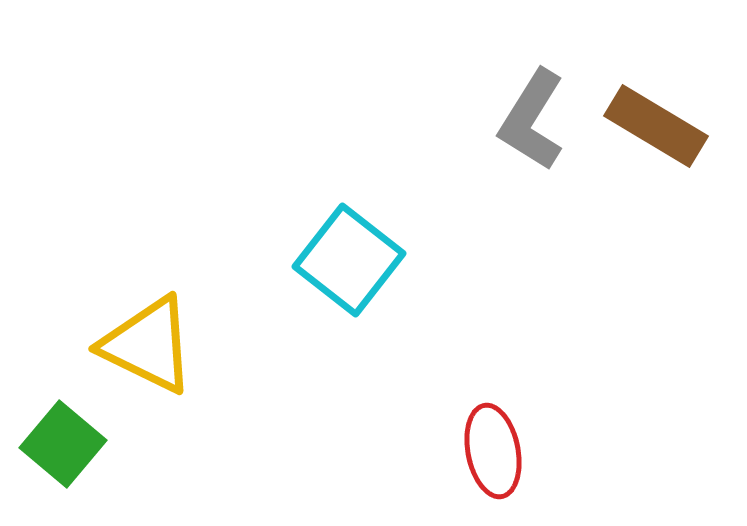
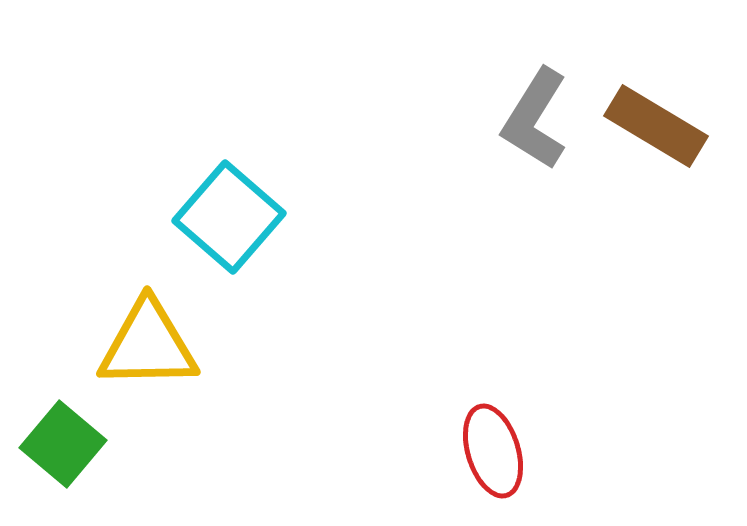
gray L-shape: moved 3 px right, 1 px up
cyan square: moved 120 px left, 43 px up; rotated 3 degrees clockwise
yellow triangle: rotated 27 degrees counterclockwise
red ellipse: rotated 6 degrees counterclockwise
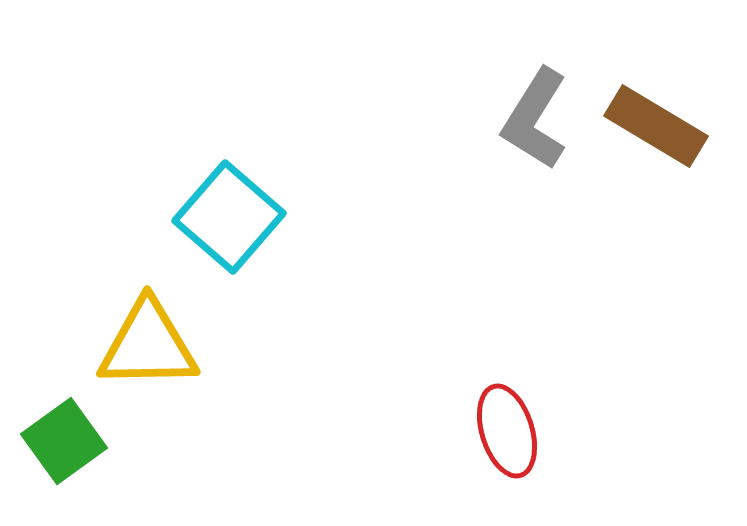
green square: moved 1 px right, 3 px up; rotated 14 degrees clockwise
red ellipse: moved 14 px right, 20 px up
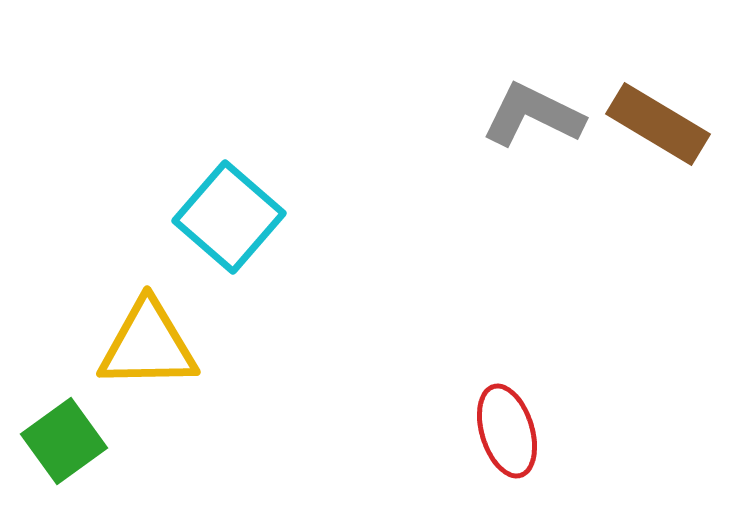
gray L-shape: moved 2 px left, 4 px up; rotated 84 degrees clockwise
brown rectangle: moved 2 px right, 2 px up
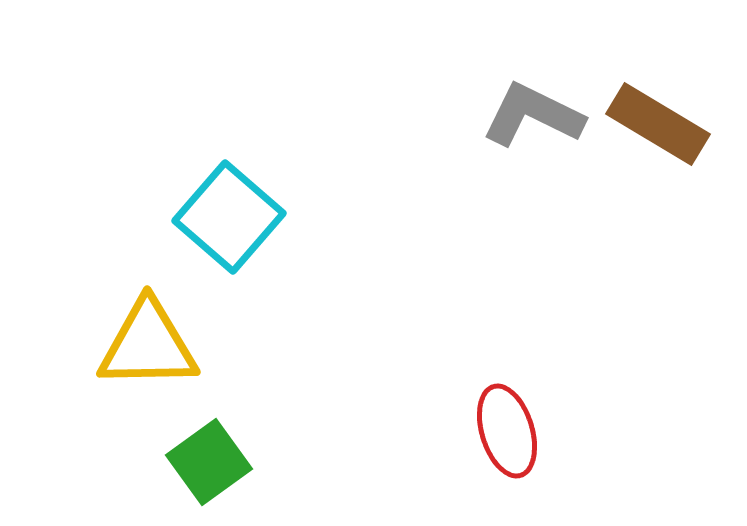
green square: moved 145 px right, 21 px down
